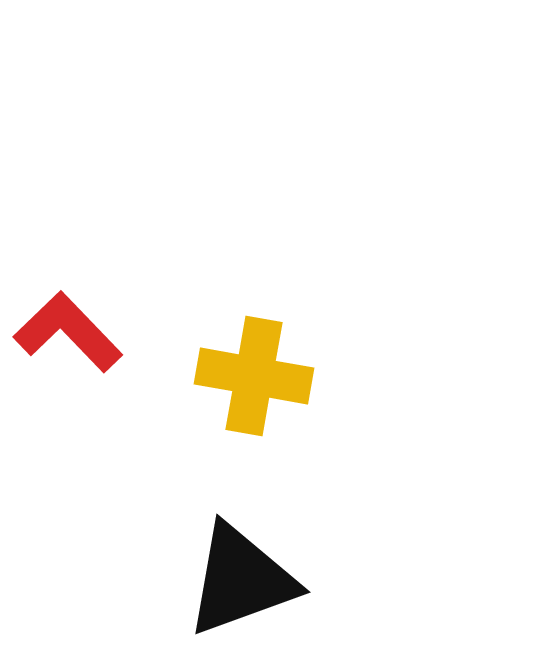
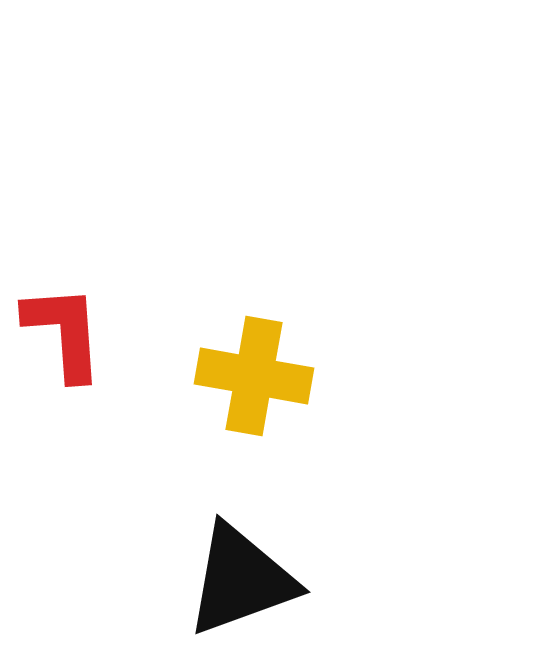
red L-shape: moved 4 px left; rotated 40 degrees clockwise
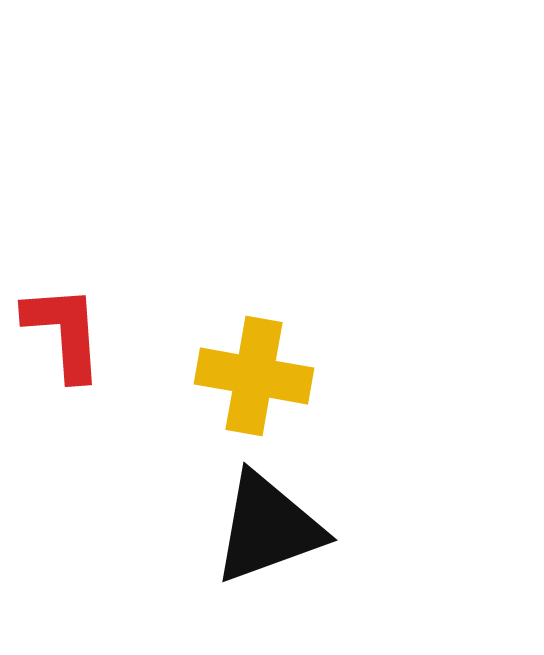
black triangle: moved 27 px right, 52 px up
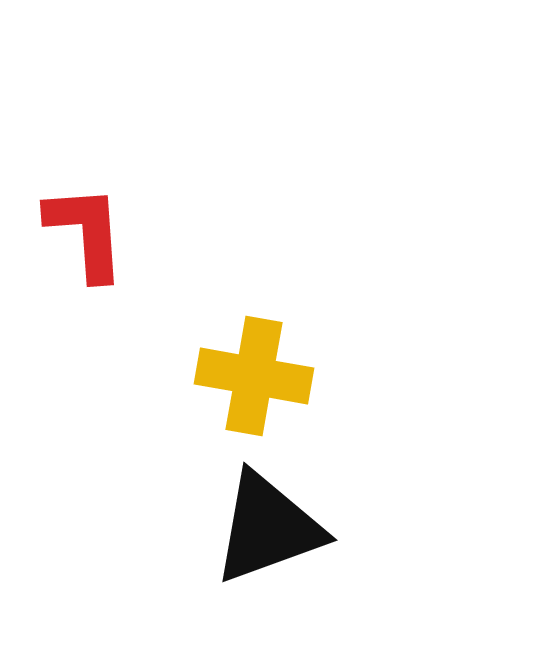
red L-shape: moved 22 px right, 100 px up
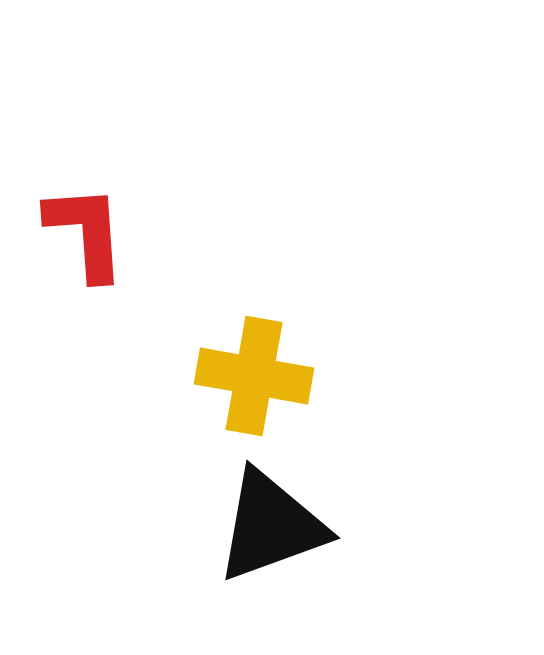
black triangle: moved 3 px right, 2 px up
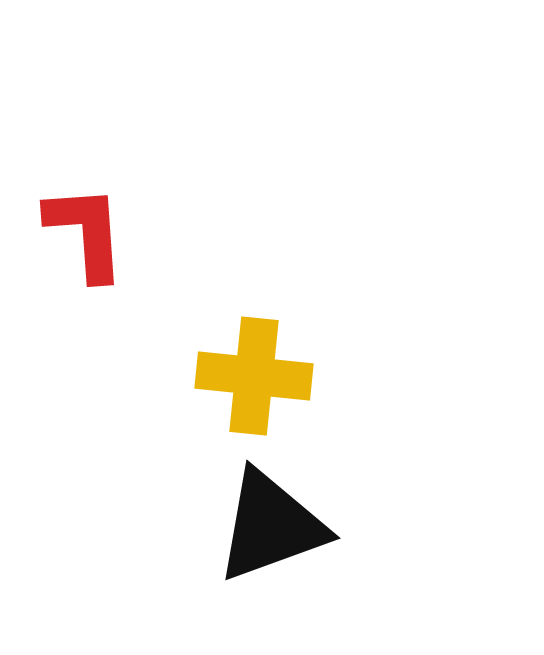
yellow cross: rotated 4 degrees counterclockwise
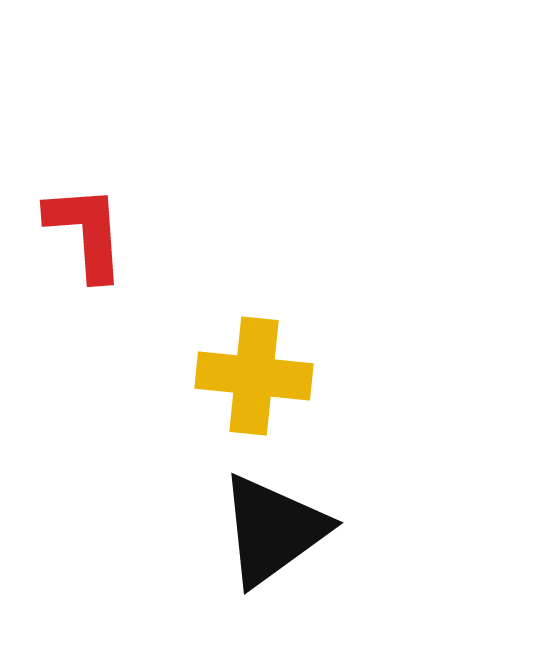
black triangle: moved 2 px right, 4 px down; rotated 16 degrees counterclockwise
